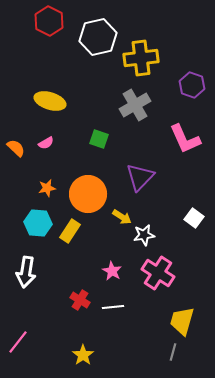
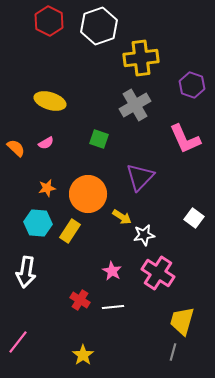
white hexagon: moved 1 px right, 11 px up; rotated 6 degrees counterclockwise
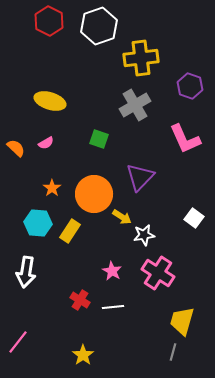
purple hexagon: moved 2 px left, 1 px down
orange star: moved 5 px right; rotated 24 degrees counterclockwise
orange circle: moved 6 px right
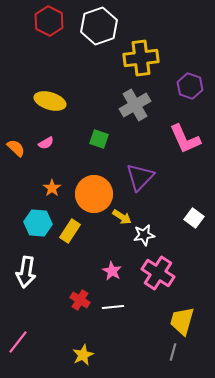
yellow star: rotated 10 degrees clockwise
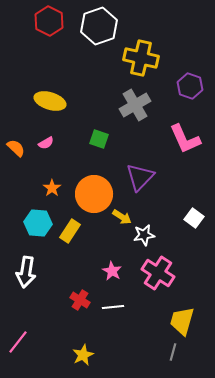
yellow cross: rotated 20 degrees clockwise
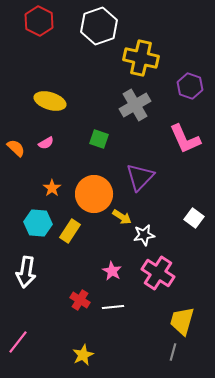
red hexagon: moved 10 px left
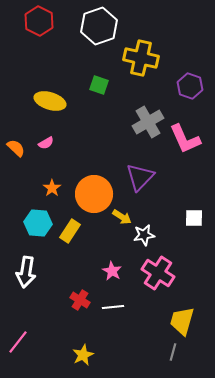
gray cross: moved 13 px right, 17 px down
green square: moved 54 px up
white square: rotated 36 degrees counterclockwise
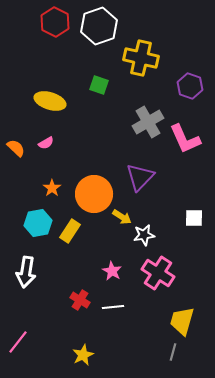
red hexagon: moved 16 px right, 1 px down
cyan hexagon: rotated 16 degrees counterclockwise
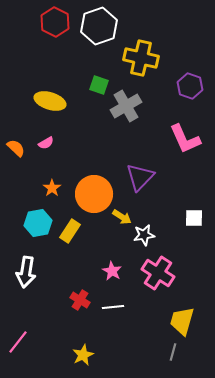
gray cross: moved 22 px left, 16 px up
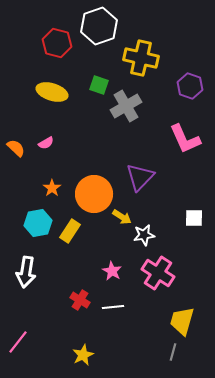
red hexagon: moved 2 px right, 21 px down; rotated 12 degrees counterclockwise
yellow ellipse: moved 2 px right, 9 px up
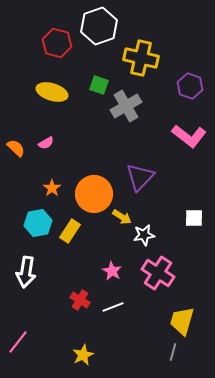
pink L-shape: moved 4 px right, 3 px up; rotated 28 degrees counterclockwise
white line: rotated 15 degrees counterclockwise
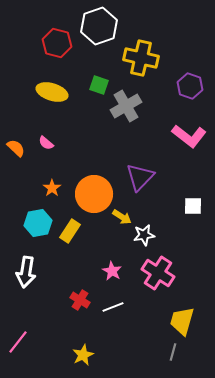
pink semicircle: rotated 70 degrees clockwise
white square: moved 1 px left, 12 px up
